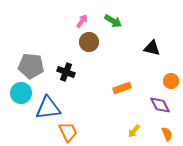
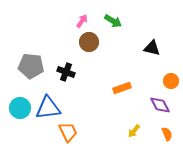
cyan circle: moved 1 px left, 15 px down
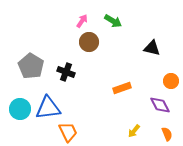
gray pentagon: rotated 25 degrees clockwise
cyan circle: moved 1 px down
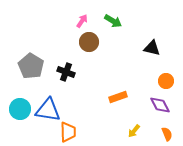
orange circle: moved 5 px left
orange rectangle: moved 4 px left, 9 px down
blue triangle: moved 2 px down; rotated 16 degrees clockwise
orange trapezoid: rotated 25 degrees clockwise
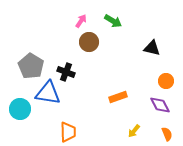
pink arrow: moved 1 px left
blue triangle: moved 17 px up
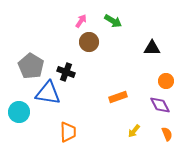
black triangle: rotated 12 degrees counterclockwise
cyan circle: moved 1 px left, 3 px down
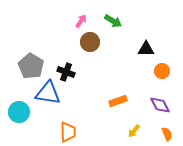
brown circle: moved 1 px right
black triangle: moved 6 px left, 1 px down
orange circle: moved 4 px left, 10 px up
orange rectangle: moved 4 px down
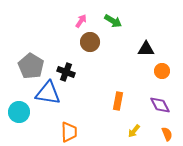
orange rectangle: rotated 60 degrees counterclockwise
orange trapezoid: moved 1 px right
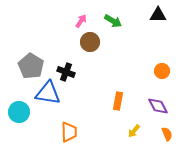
black triangle: moved 12 px right, 34 px up
purple diamond: moved 2 px left, 1 px down
